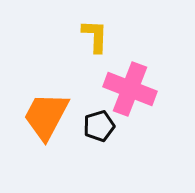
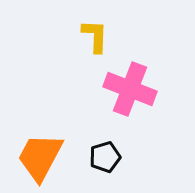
orange trapezoid: moved 6 px left, 41 px down
black pentagon: moved 6 px right, 31 px down
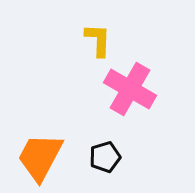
yellow L-shape: moved 3 px right, 4 px down
pink cross: rotated 9 degrees clockwise
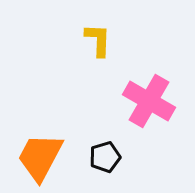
pink cross: moved 19 px right, 12 px down
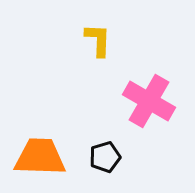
orange trapezoid: rotated 64 degrees clockwise
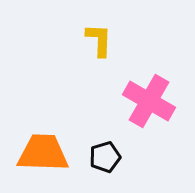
yellow L-shape: moved 1 px right
orange trapezoid: moved 3 px right, 4 px up
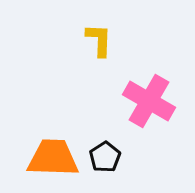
orange trapezoid: moved 10 px right, 5 px down
black pentagon: rotated 16 degrees counterclockwise
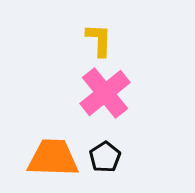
pink cross: moved 44 px left, 8 px up; rotated 21 degrees clockwise
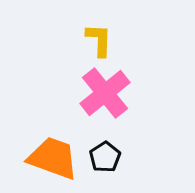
orange trapezoid: rotated 18 degrees clockwise
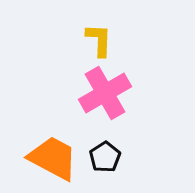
pink cross: rotated 9 degrees clockwise
orange trapezoid: rotated 8 degrees clockwise
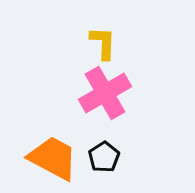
yellow L-shape: moved 4 px right, 3 px down
black pentagon: moved 1 px left
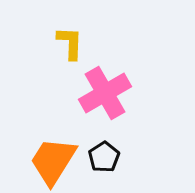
yellow L-shape: moved 33 px left
orange trapezoid: moved 3 px down; rotated 86 degrees counterclockwise
